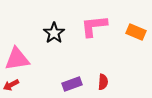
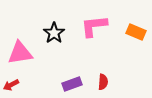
pink triangle: moved 3 px right, 6 px up
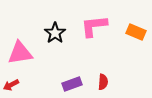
black star: moved 1 px right
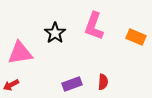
pink L-shape: rotated 64 degrees counterclockwise
orange rectangle: moved 5 px down
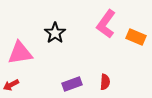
pink L-shape: moved 12 px right, 2 px up; rotated 16 degrees clockwise
red semicircle: moved 2 px right
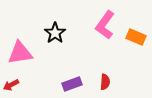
pink L-shape: moved 1 px left, 1 px down
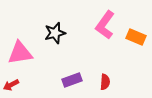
black star: rotated 20 degrees clockwise
purple rectangle: moved 4 px up
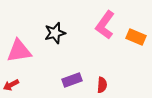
pink triangle: moved 1 px left, 2 px up
red semicircle: moved 3 px left, 3 px down
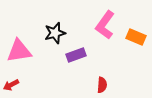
purple rectangle: moved 4 px right, 25 px up
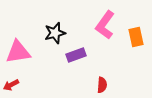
orange rectangle: rotated 54 degrees clockwise
pink triangle: moved 1 px left, 1 px down
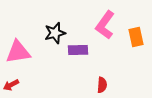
purple rectangle: moved 2 px right, 5 px up; rotated 18 degrees clockwise
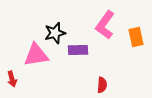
pink triangle: moved 18 px right, 3 px down
red arrow: moved 1 px right, 6 px up; rotated 77 degrees counterclockwise
